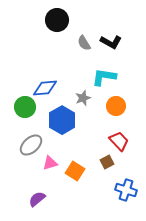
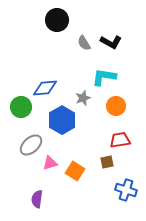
green circle: moved 4 px left
red trapezoid: moved 1 px right, 1 px up; rotated 55 degrees counterclockwise
brown square: rotated 16 degrees clockwise
purple semicircle: rotated 42 degrees counterclockwise
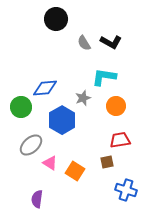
black circle: moved 1 px left, 1 px up
pink triangle: rotated 49 degrees clockwise
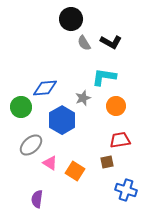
black circle: moved 15 px right
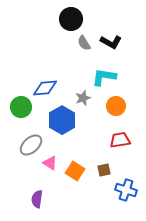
brown square: moved 3 px left, 8 px down
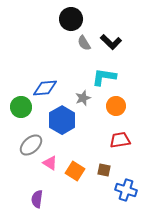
black L-shape: rotated 15 degrees clockwise
brown square: rotated 24 degrees clockwise
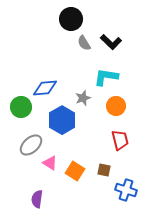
cyan L-shape: moved 2 px right
red trapezoid: rotated 85 degrees clockwise
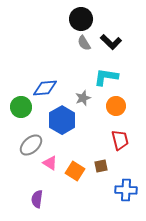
black circle: moved 10 px right
brown square: moved 3 px left, 4 px up; rotated 24 degrees counterclockwise
blue cross: rotated 15 degrees counterclockwise
